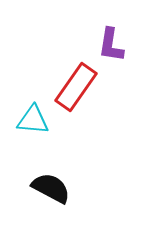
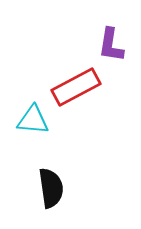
red rectangle: rotated 27 degrees clockwise
black semicircle: rotated 54 degrees clockwise
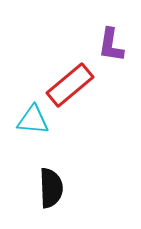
red rectangle: moved 6 px left, 2 px up; rotated 12 degrees counterclockwise
black semicircle: rotated 6 degrees clockwise
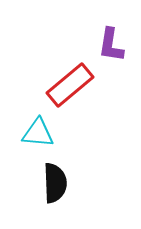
cyan triangle: moved 5 px right, 13 px down
black semicircle: moved 4 px right, 5 px up
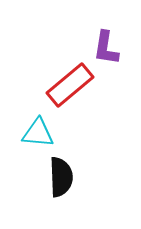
purple L-shape: moved 5 px left, 3 px down
black semicircle: moved 6 px right, 6 px up
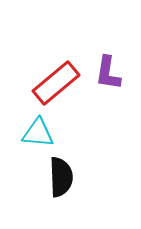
purple L-shape: moved 2 px right, 25 px down
red rectangle: moved 14 px left, 2 px up
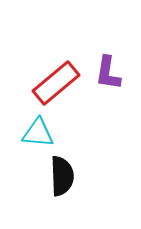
black semicircle: moved 1 px right, 1 px up
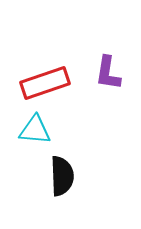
red rectangle: moved 11 px left; rotated 21 degrees clockwise
cyan triangle: moved 3 px left, 3 px up
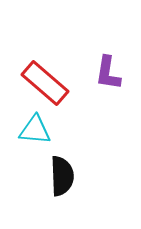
red rectangle: rotated 60 degrees clockwise
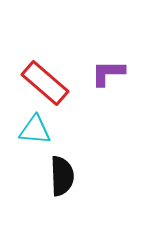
purple L-shape: rotated 81 degrees clockwise
